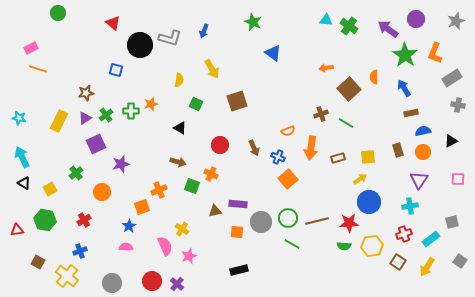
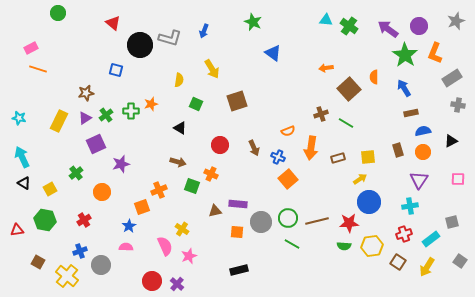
purple circle at (416, 19): moved 3 px right, 7 px down
gray circle at (112, 283): moved 11 px left, 18 px up
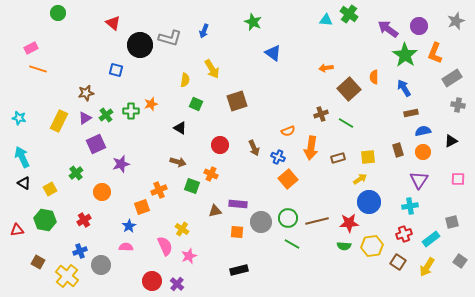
green cross at (349, 26): moved 12 px up
yellow semicircle at (179, 80): moved 6 px right
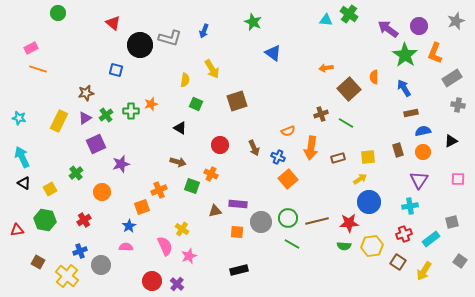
yellow arrow at (427, 267): moved 3 px left, 4 px down
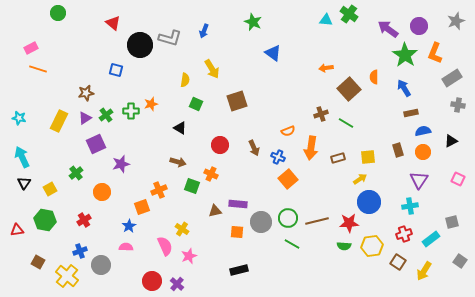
pink square at (458, 179): rotated 24 degrees clockwise
black triangle at (24, 183): rotated 32 degrees clockwise
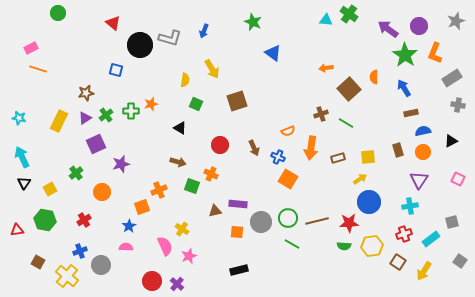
orange square at (288, 179): rotated 18 degrees counterclockwise
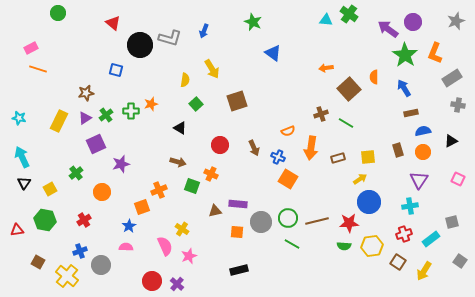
purple circle at (419, 26): moved 6 px left, 4 px up
green square at (196, 104): rotated 24 degrees clockwise
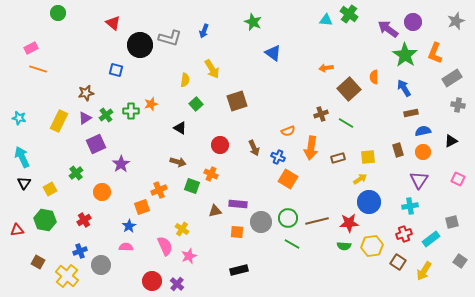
purple star at (121, 164): rotated 18 degrees counterclockwise
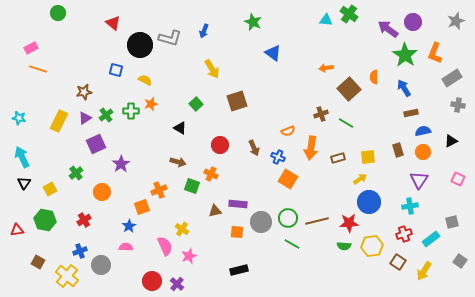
yellow semicircle at (185, 80): moved 40 px left; rotated 72 degrees counterclockwise
brown star at (86, 93): moved 2 px left, 1 px up
